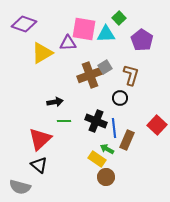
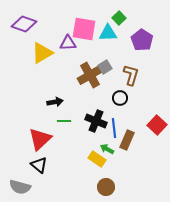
cyan triangle: moved 2 px right, 1 px up
brown cross: rotated 10 degrees counterclockwise
brown circle: moved 10 px down
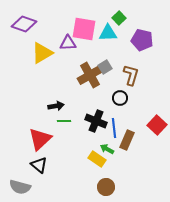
purple pentagon: rotated 20 degrees counterclockwise
black arrow: moved 1 px right, 4 px down
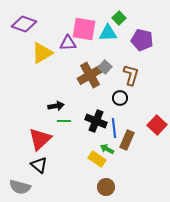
gray square: rotated 16 degrees counterclockwise
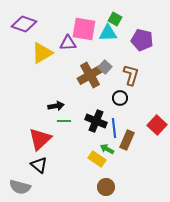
green square: moved 4 px left, 1 px down; rotated 16 degrees counterclockwise
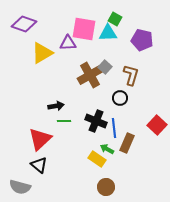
brown rectangle: moved 3 px down
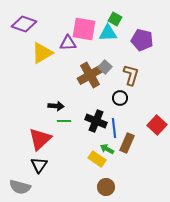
black arrow: rotated 14 degrees clockwise
black triangle: rotated 24 degrees clockwise
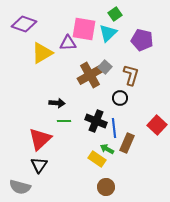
green square: moved 5 px up; rotated 24 degrees clockwise
cyan triangle: rotated 42 degrees counterclockwise
black arrow: moved 1 px right, 3 px up
